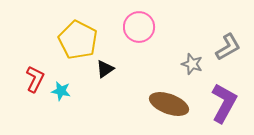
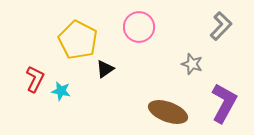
gray L-shape: moved 7 px left, 21 px up; rotated 16 degrees counterclockwise
brown ellipse: moved 1 px left, 8 px down
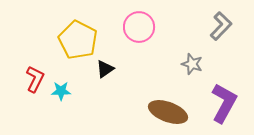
cyan star: rotated 12 degrees counterclockwise
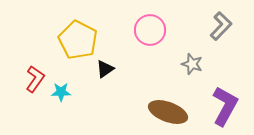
pink circle: moved 11 px right, 3 px down
red L-shape: rotated 8 degrees clockwise
cyan star: moved 1 px down
purple L-shape: moved 1 px right, 3 px down
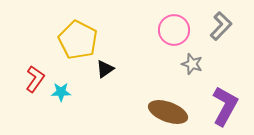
pink circle: moved 24 px right
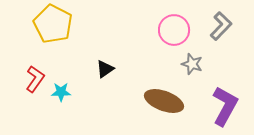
yellow pentagon: moved 25 px left, 16 px up
brown ellipse: moved 4 px left, 11 px up
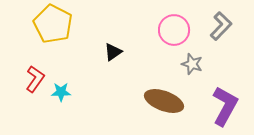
black triangle: moved 8 px right, 17 px up
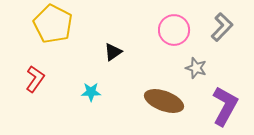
gray L-shape: moved 1 px right, 1 px down
gray star: moved 4 px right, 4 px down
cyan star: moved 30 px right
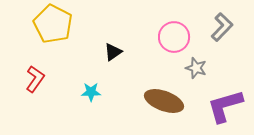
pink circle: moved 7 px down
purple L-shape: rotated 135 degrees counterclockwise
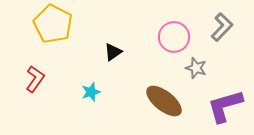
cyan star: rotated 18 degrees counterclockwise
brown ellipse: rotated 18 degrees clockwise
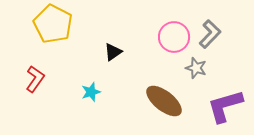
gray L-shape: moved 12 px left, 7 px down
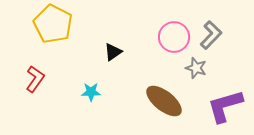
gray L-shape: moved 1 px right, 1 px down
cyan star: rotated 18 degrees clockwise
